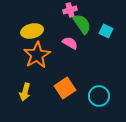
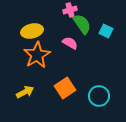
yellow arrow: rotated 132 degrees counterclockwise
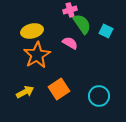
orange square: moved 6 px left, 1 px down
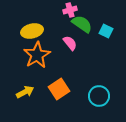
green semicircle: rotated 20 degrees counterclockwise
pink semicircle: rotated 21 degrees clockwise
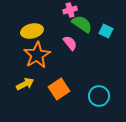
yellow arrow: moved 8 px up
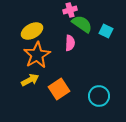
yellow ellipse: rotated 15 degrees counterclockwise
pink semicircle: rotated 42 degrees clockwise
yellow arrow: moved 5 px right, 4 px up
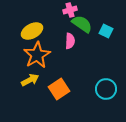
pink semicircle: moved 2 px up
cyan circle: moved 7 px right, 7 px up
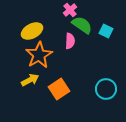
pink cross: rotated 24 degrees counterclockwise
green semicircle: moved 1 px down
orange star: moved 2 px right
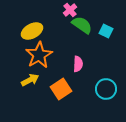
pink semicircle: moved 8 px right, 23 px down
orange square: moved 2 px right
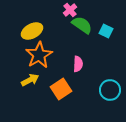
cyan circle: moved 4 px right, 1 px down
